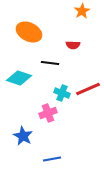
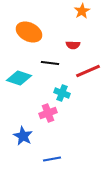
red line: moved 18 px up
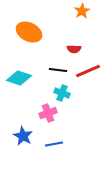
red semicircle: moved 1 px right, 4 px down
black line: moved 8 px right, 7 px down
blue line: moved 2 px right, 15 px up
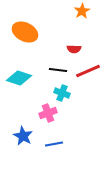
orange ellipse: moved 4 px left
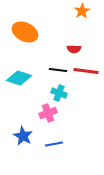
red line: moved 2 px left; rotated 30 degrees clockwise
cyan cross: moved 3 px left
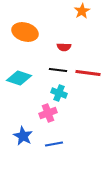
orange ellipse: rotated 10 degrees counterclockwise
red semicircle: moved 10 px left, 2 px up
red line: moved 2 px right, 2 px down
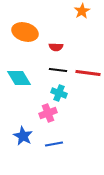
red semicircle: moved 8 px left
cyan diamond: rotated 40 degrees clockwise
